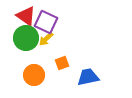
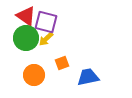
purple square: rotated 10 degrees counterclockwise
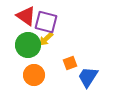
green circle: moved 2 px right, 7 px down
orange square: moved 8 px right
blue trapezoid: rotated 45 degrees counterclockwise
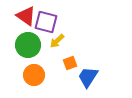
yellow arrow: moved 11 px right, 2 px down
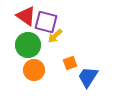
yellow arrow: moved 2 px left, 5 px up
orange circle: moved 5 px up
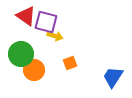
yellow arrow: rotated 119 degrees counterclockwise
green circle: moved 7 px left, 9 px down
blue trapezoid: moved 25 px right
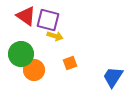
purple square: moved 2 px right, 2 px up
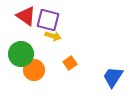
yellow arrow: moved 2 px left
orange square: rotated 16 degrees counterclockwise
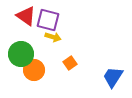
yellow arrow: moved 1 px down
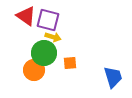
green circle: moved 23 px right, 1 px up
orange square: rotated 32 degrees clockwise
blue trapezoid: rotated 130 degrees clockwise
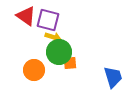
green circle: moved 15 px right, 1 px up
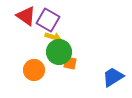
purple square: rotated 15 degrees clockwise
orange square: rotated 16 degrees clockwise
blue trapezoid: rotated 105 degrees counterclockwise
